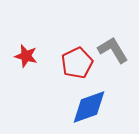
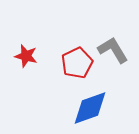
blue diamond: moved 1 px right, 1 px down
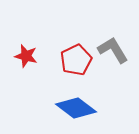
red pentagon: moved 1 px left, 3 px up
blue diamond: moved 14 px left; rotated 57 degrees clockwise
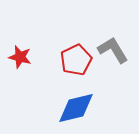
red star: moved 6 px left, 1 px down
blue diamond: rotated 51 degrees counterclockwise
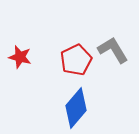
blue diamond: rotated 36 degrees counterclockwise
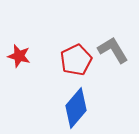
red star: moved 1 px left, 1 px up
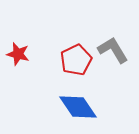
red star: moved 1 px left, 2 px up
blue diamond: moved 2 px right, 1 px up; rotated 75 degrees counterclockwise
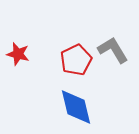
blue diamond: moved 2 px left; rotated 21 degrees clockwise
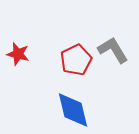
blue diamond: moved 3 px left, 3 px down
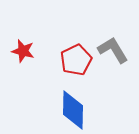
red star: moved 5 px right, 3 px up
blue diamond: rotated 15 degrees clockwise
